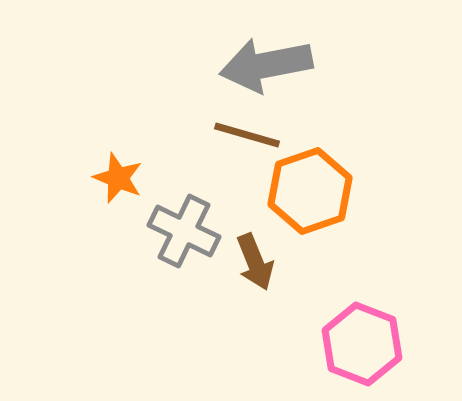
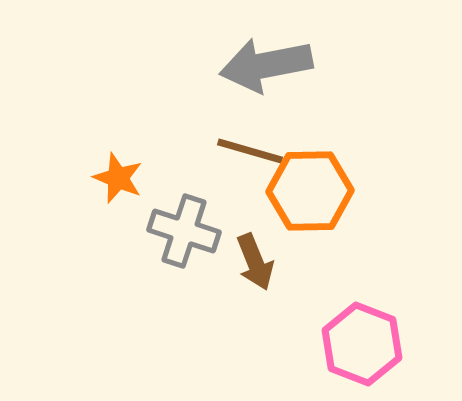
brown line: moved 3 px right, 16 px down
orange hexagon: rotated 18 degrees clockwise
gray cross: rotated 8 degrees counterclockwise
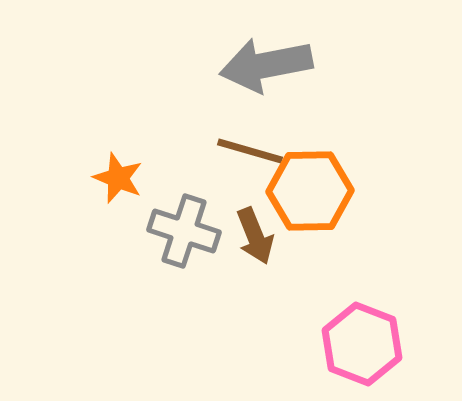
brown arrow: moved 26 px up
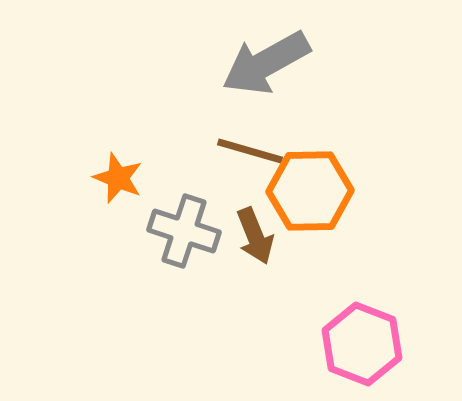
gray arrow: moved 2 px up; rotated 18 degrees counterclockwise
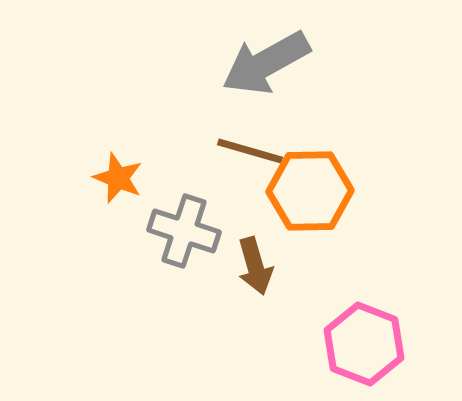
brown arrow: moved 30 px down; rotated 6 degrees clockwise
pink hexagon: moved 2 px right
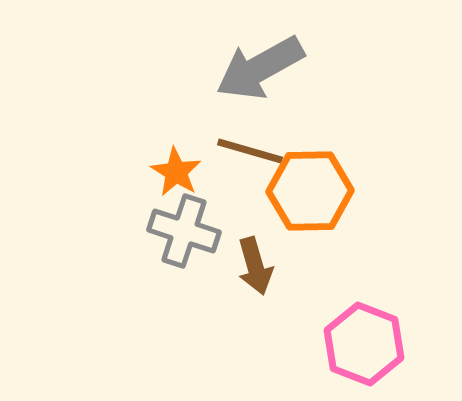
gray arrow: moved 6 px left, 5 px down
orange star: moved 58 px right, 6 px up; rotated 9 degrees clockwise
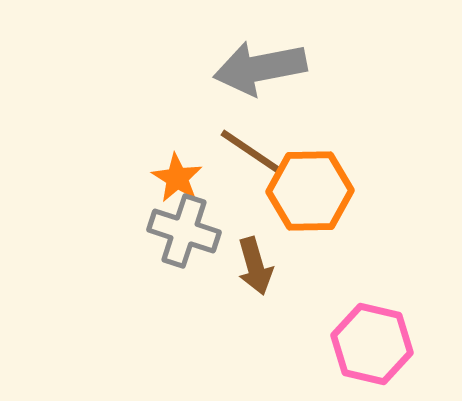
gray arrow: rotated 18 degrees clockwise
brown line: rotated 18 degrees clockwise
orange star: moved 1 px right, 6 px down
pink hexagon: moved 8 px right; rotated 8 degrees counterclockwise
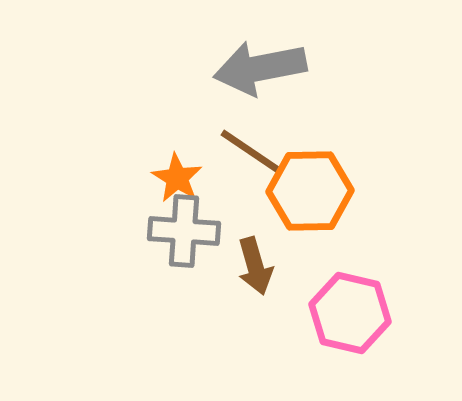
gray cross: rotated 14 degrees counterclockwise
pink hexagon: moved 22 px left, 31 px up
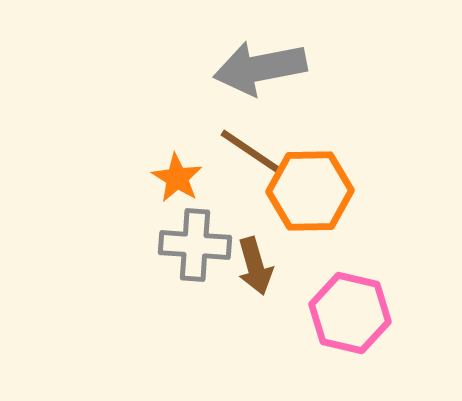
gray cross: moved 11 px right, 14 px down
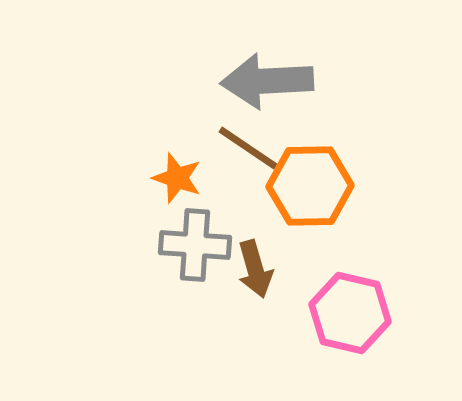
gray arrow: moved 7 px right, 13 px down; rotated 8 degrees clockwise
brown line: moved 2 px left, 3 px up
orange star: rotated 12 degrees counterclockwise
orange hexagon: moved 5 px up
brown arrow: moved 3 px down
